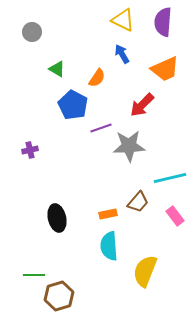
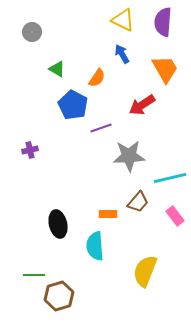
orange trapezoid: rotated 96 degrees counterclockwise
red arrow: rotated 12 degrees clockwise
gray star: moved 10 px down
orange rectangle: rotated 12 degrees clockwise
black ellipse: moved 1 px right, 6 px down
cyan semicircle: moved 14 px left
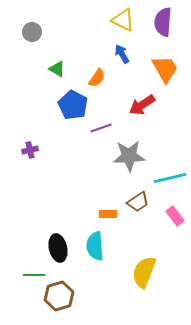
brown trapezoid: rotated 15 degrees clockwise
black ellipse: moved 24 px down
yellow semicircle: moved 1 px left, 1 px down
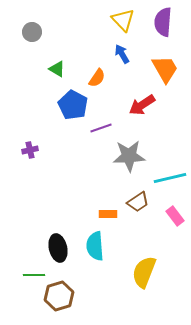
yellow triangle: rotated 20 degrees clockwise
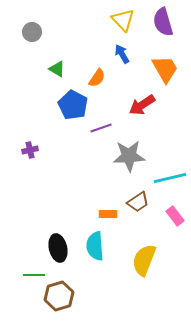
purple semicircle: rotated 20 degrees counterclockwise
yellow semicircle: moved 12 px up
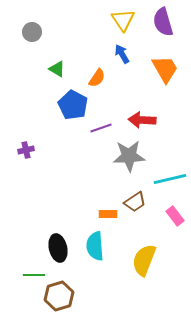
yellow triangle: rotated 10 degrees clockwise
red arrow: moved 15 px down; rotated 36 degrees clockwise
purple cross: moved 4 px left
cyan line: moved 1 px down
brown trapezoid: moved 3 px left
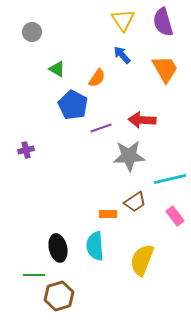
blue arrow: moved 1 px down; rotated 12 degrees counterclockwise
yellow semicircle: moved 2 px left
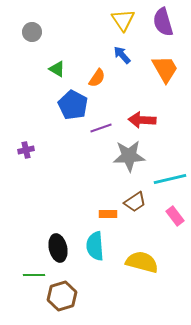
yellow semicircle: moved 2 px down; rotated 84 degrees clockwise
brown hexagon: moved 3 px right
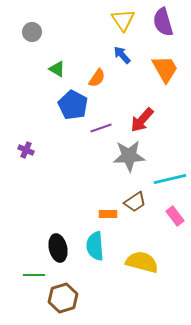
red arrow: rotated 52 degrees counterclockwise
purple cross: rotated 35 degrees clockwise
brown hexagon: moved 1 px right, 2 px down
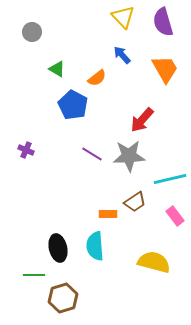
yellow triangle: moved 3 px up; rotated 10 degrees counterclockwise
orange semicircle: rotated 18 degrees clockwise
purple line: moved 9 px left, 26 px down; rotated 50 degrees clockwise
yellow semicircle: moved 12 px right
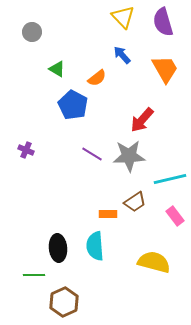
black ellipse: rotated 8 degrees clockwise
brown hexagon: moved 1 px right, 4 px down; rotated 8 degrees counterclockwise
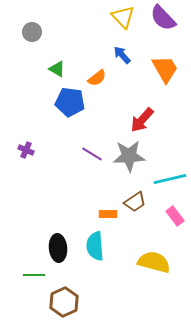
purple semicircle: moved 4 px up; rotated 28 degrees counterclockwise
blue pentagon: moved 3 px left, 3 px up; rotated 20 degrees counterclockwise
